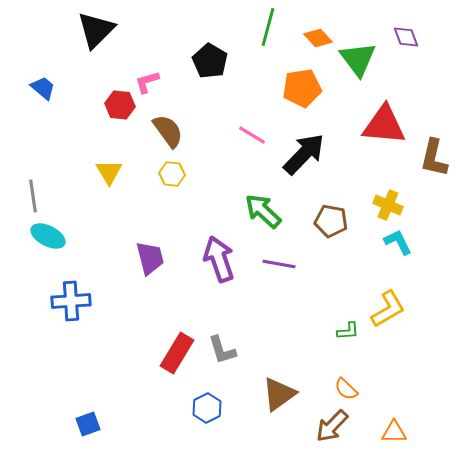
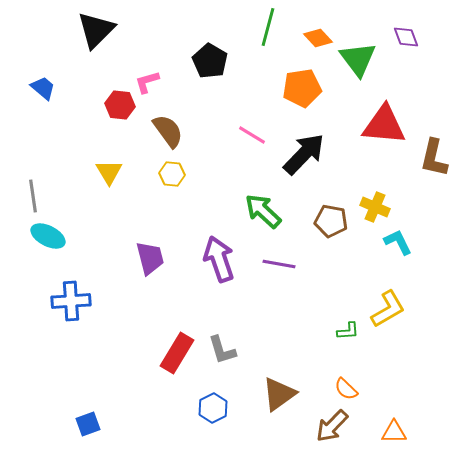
yellow cross: moved 13 px left, 2 px down
blue hexagon: moved 6 px right
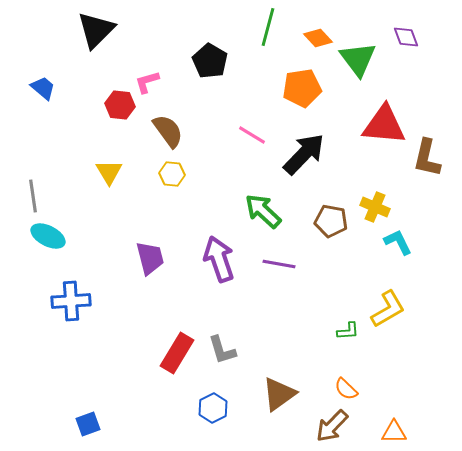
brown L-shape: moved 7 px left
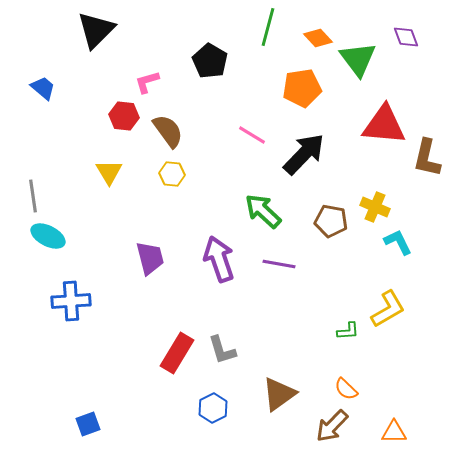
red hexagon: moved 4 px right, 11 px down
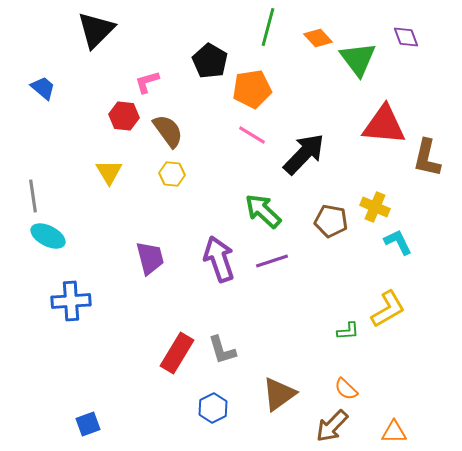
orange pentagon: moved 50 px left, 1 px down
purple line: moved 7 px left, 3 px up; rotated 28 degrees counterclockwise
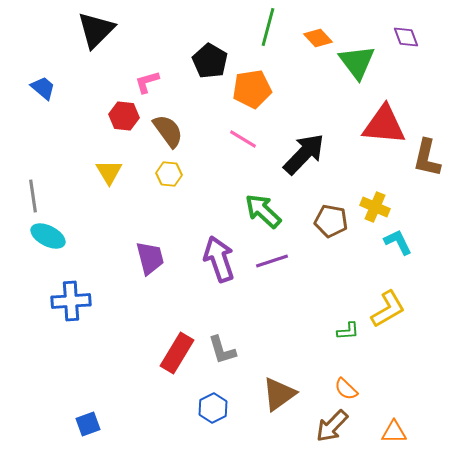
green triangle: moved 1 px left, 3 px down
pink line: moved 9 px left, 4 px down
yellow hexagon: moved 3 px left
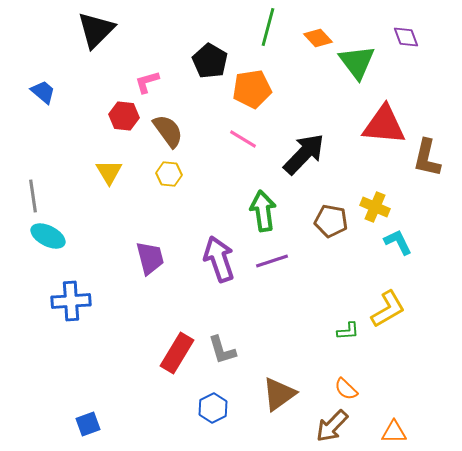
blue trapezoid: moved 4 px down
green arrow: rotated 39 degrees clockwise
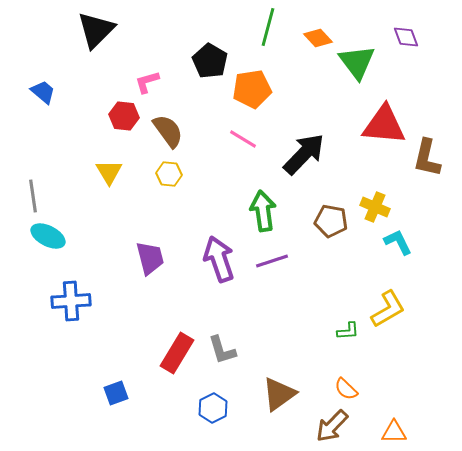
blue square: moved 28 px right, 31 px up
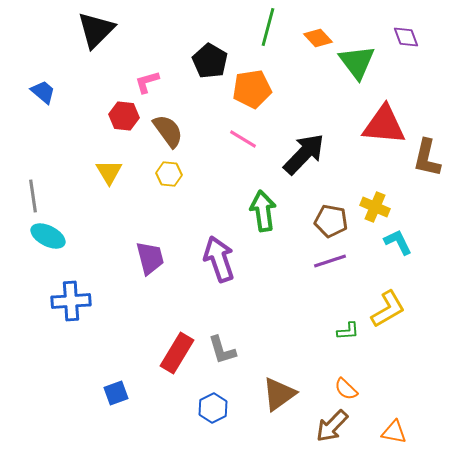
purple line: moved 58 px right
orange triangle: rotated 12 degrees clockwise
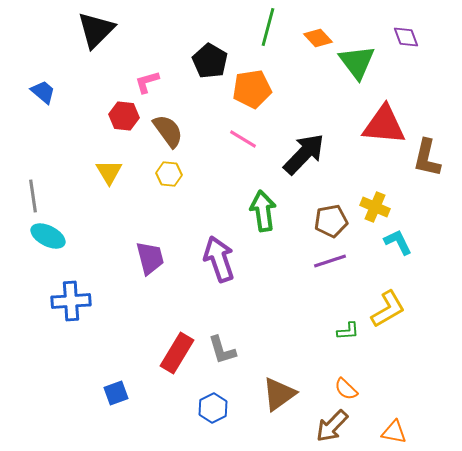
brown pentagon: rotated 20 degrees counterclockwise
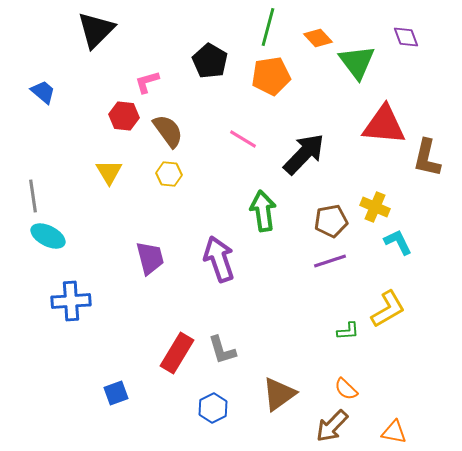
orange pentagon: moved 19 px right, 13 px up
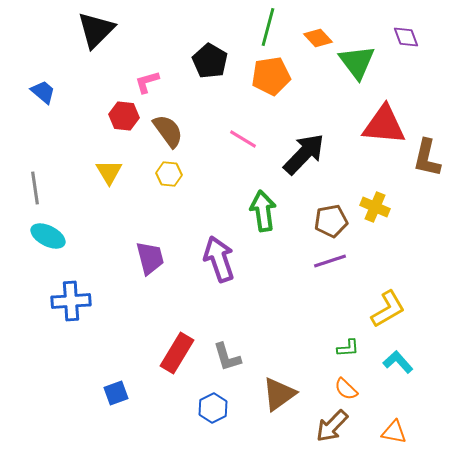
gray line: moved 2 px right, 8 px up
cyan L-shape: moved 120 px down; rotated 16 degrees counterclockwise
green L-shape: moved 17 px down
gray L-shape: moved 5 px right, 7 px down
